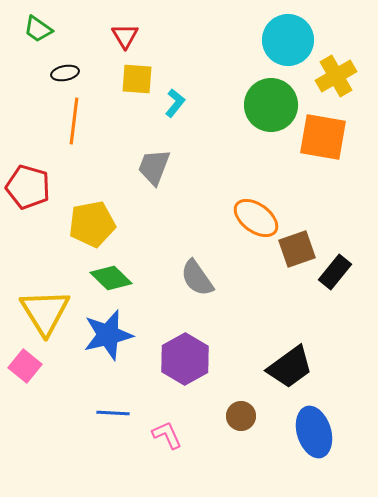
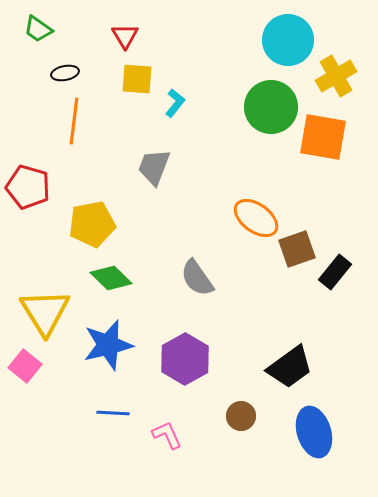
green circle: moved 2 px down
blue star: moved 10 px down
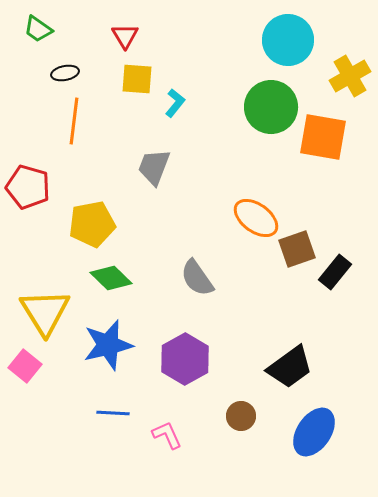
yellow cross: moved 14 px right
blue ellipse: rotated 51 degrees clockwise
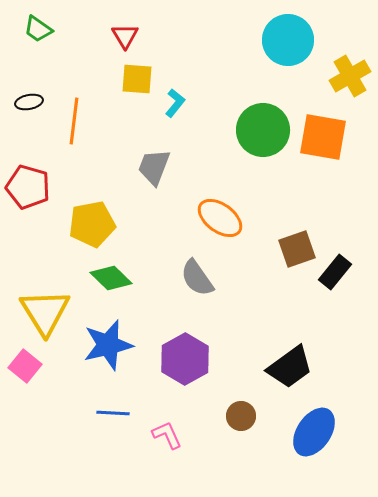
black ellipse: moved 36 px left, 29 px down
green circle: moved 8 px left, 23 px down
orange ellipse: moved 36 px left
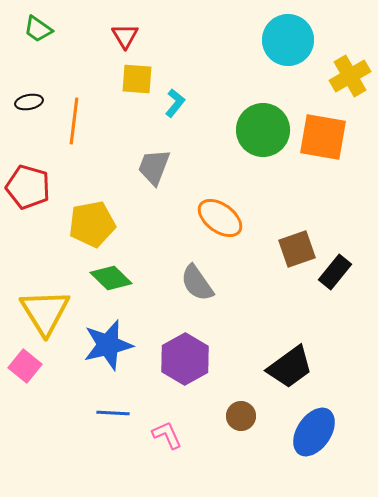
gray semicircle: moved 5 px down
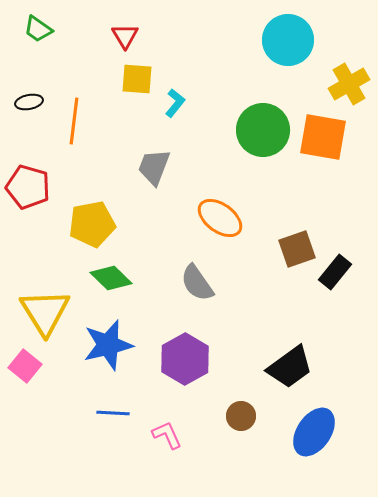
yellow cross: moved 1 px left, 8 px down
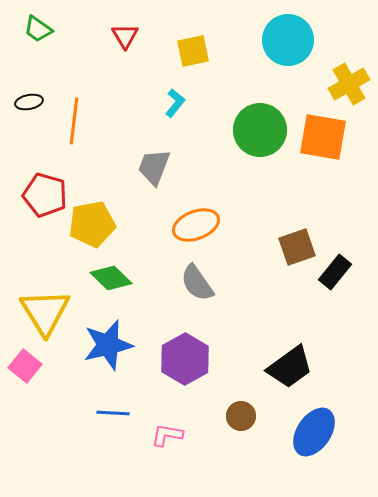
yellow square: moved 56 px right, 28 px up; rotated 16 degrees counterclockwise
green circle: moved 3 px left
red pentagon: moved 17 px right, 8 px down
orange ellipse: moved 24 px left, 7 px down; rotated 57 degrees counterclockwise
brown square: moved 2 px up
pink L-shape: rotated 56 degrees counterclockwise
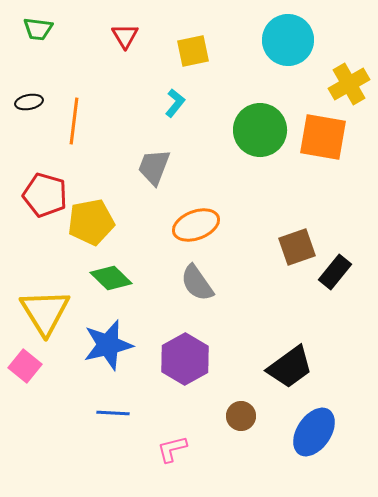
green trapezoid: rotated 28 degrees counterclockwise
yellow pentagon: moved 1 px left, 2 px up
pink L-shape: moved 5 px right, 14 px down; rotated 24 degrees counterclockwise
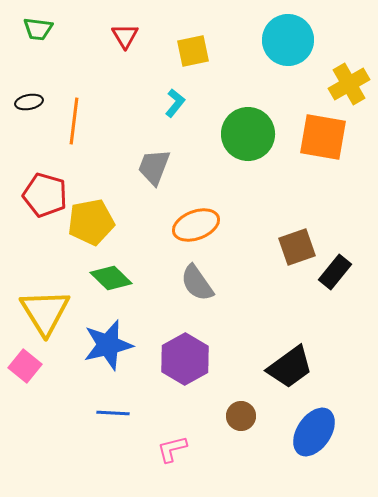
green circle: moved 12 px left, 4 px down
